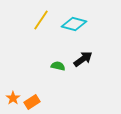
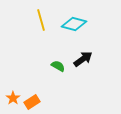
yellow line: rotated 50 degrees counterclockwise
green semicircle: rotated 16 degrees clockwise
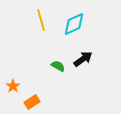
cyan diamond: rotated 40 degrees counterclockwise
orange star: moved 12 px up
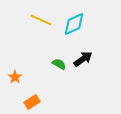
yellow line: rotated 50 degrees counterclockwise
green semicircle: moved 1 px right, 2 px up
orange star: moved 2 px right, 9 px up
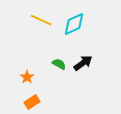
black arrow: moved 4 px down
orange star: moved 12 px right
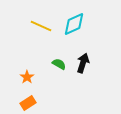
yellow line: moved 6 px down
black arrow: rotated 36 degrees counterclockwise
orange rectangle: moved 4 px left, 1 px down
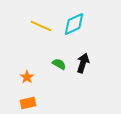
orange rectangle: rotated 21 degrees clockwise
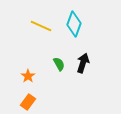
cyan diamond: rotated 45 degrees counterclockwise
green semicircle: rotated 32 degrees clockwise
orange star: moved 1 px right, 1 px up
orange rectangle: moved 1 px up; rotated 42 degrees counterclockwise
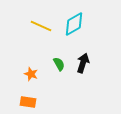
cyan diamond: rotated 40 degrees clockwise
orange star: moved 3 px right, 2 px up; rotated 16 degrees counterclockwise
orange rectangle: rotated 63 degrees clockwise
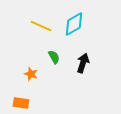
green semicircle: moved 5 px left, 7 px up
orange rectangle: moved 7 px left, 1 px down
